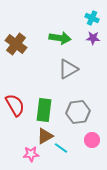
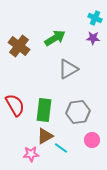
cyan cross: moved 3 px right
green arrow: moved 5 px left; rotated 40 degrees counterclockwise
brown cross: moved 3 px right, 2 px down
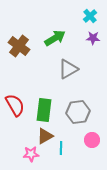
cyan cross: moved 5 px left, 2 px up; rotated 24 degrees clockwise
cyan line: rotated 56 degrees clockwise
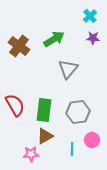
green arrow: moved 1 px left, 1 px down
gray triangle: rotated 20 degrees counterclockwise
cyan line: moved 11 px right, 1 px down
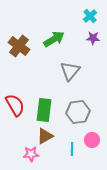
gray triangle: moved 2 px right, 2 px down
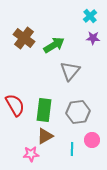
green arrow: moved 6 px down
brown cross: moved 5 px right, 8 px up
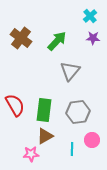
brown cross: moved 3 px left
green arrow: moved 3 px right, 4 px up; rotated 15 degrees counterclockwise
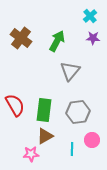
green arrow: rotated 15 degrees counterclockwise
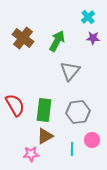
cyan cross: moved 2 px left, 1 px down
brown cross: moved 2 px right
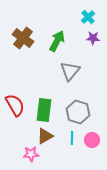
gray hexagon: rotated 25 degrees clockwise
cyan line: moved 11 px up
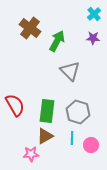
cyan cross: moved 6 px right, 3 px up
brown cross: moved 7 px right, 10 px up
gray triangle: rotated 25 degrees counterclockwise
green rectangle: moved 3 px right, 1 px down
pink circle: moved 1 px left, 5 px down
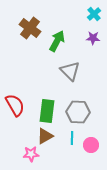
gray hexagon: rotated 15 degrees counterclockwise
